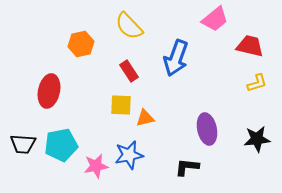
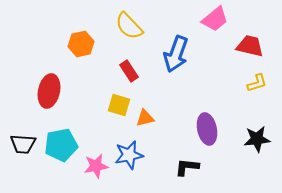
blue arrow: moved 4 px up
yellow square: moved 2 px left; rotated 15 degrees clockwise
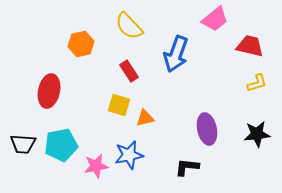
black star: moved 5 px up
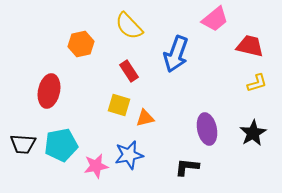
black star: moved 4 px left, 1 px up; rotated 24 degrees counterclockwise
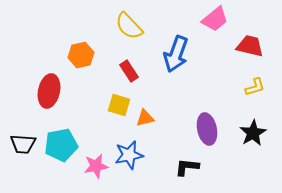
orange hexagon: moved 11 px down
yellow L-shape: moved 2 px left, 4 px down
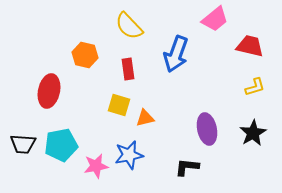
orange hexagon: moved 4 px right; rotated 25 degrees clockwise
red rectangle: moved 1 px left, 2 px up; rotated 25 degrees clockwise
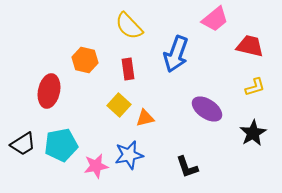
orange hexagon: moved 5 px down
yellow square: rotated 25 degrees clockwise
purple ellipse: moved 20 px up; rotated 44 degrees counterclockwise
black trapezoid: rotated 36 degrees counterclockwise
black L-shape: rotated 115 degrees counterclockwise
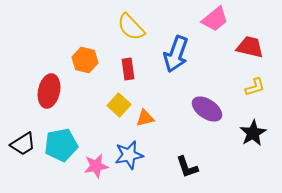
yellow semicircle: moved 2 px right, 1 px down
red trapezoid: moved 1 px down
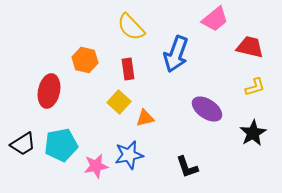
yellow square: moved 3 px up
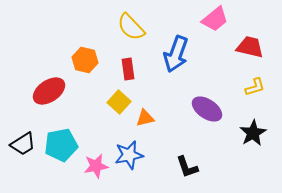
red ellipse: rotated 44 degrees clockwise
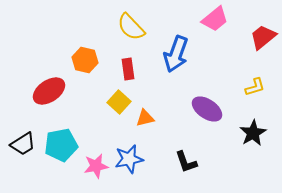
red trapezoid: moved 13 px right, 10 px up; rotated 52 degrees counterclockwise
blue star: moved 4 px down
black L-shape: moved 1 px left, 5 px up
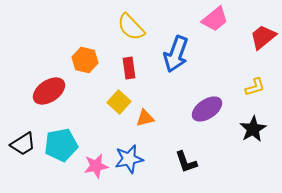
red rectangle: moved 1 px right, 1 px up
purple ellipse: rotated 68 degrees counterclockwise
black star: moved 4 px up
